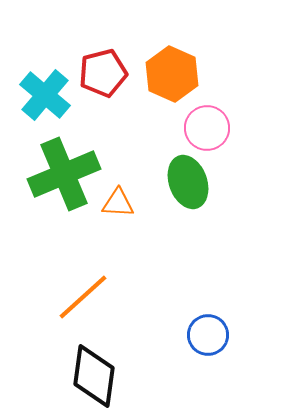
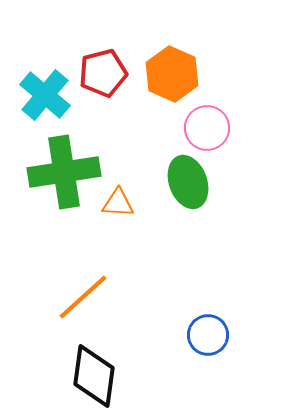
green cross: moved 2 px up; rotated 14 degrees clockwise
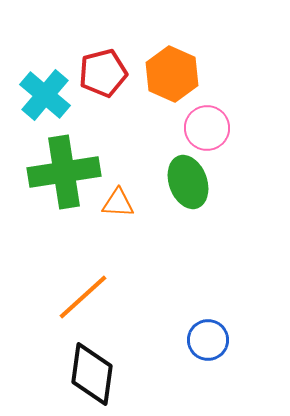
blue circle: moved 5 px down
black diamond: moved 2 px left, 2 px up
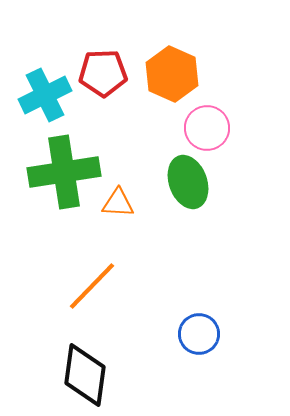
red pentagon: rotated 12 degrees clockwise
cyan cross: rotated 24 degrees clockwise
orange line: moved 9 px right, 11 px up; rotated 4 degrees counterclockwise
blue circle: moved 9 px left, 6 px up
black diamond: moved 7 px left, 1 px down
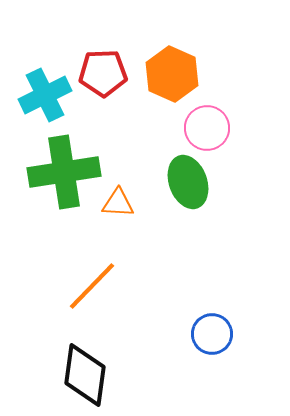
blue circle: moved 13 px right
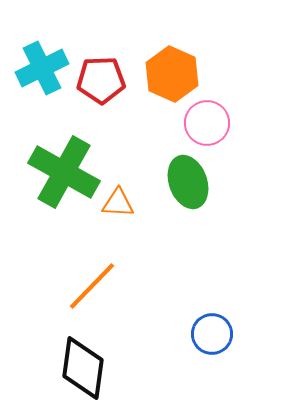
red pentagon: moved 2 px left, 7 px down
cyan cross: moved 3 px left, 27 px up
pink circle: moved 5 px up
green cross: rotated 38 degrees clockwise
black diamond: moved 2 px left, 7 px up
